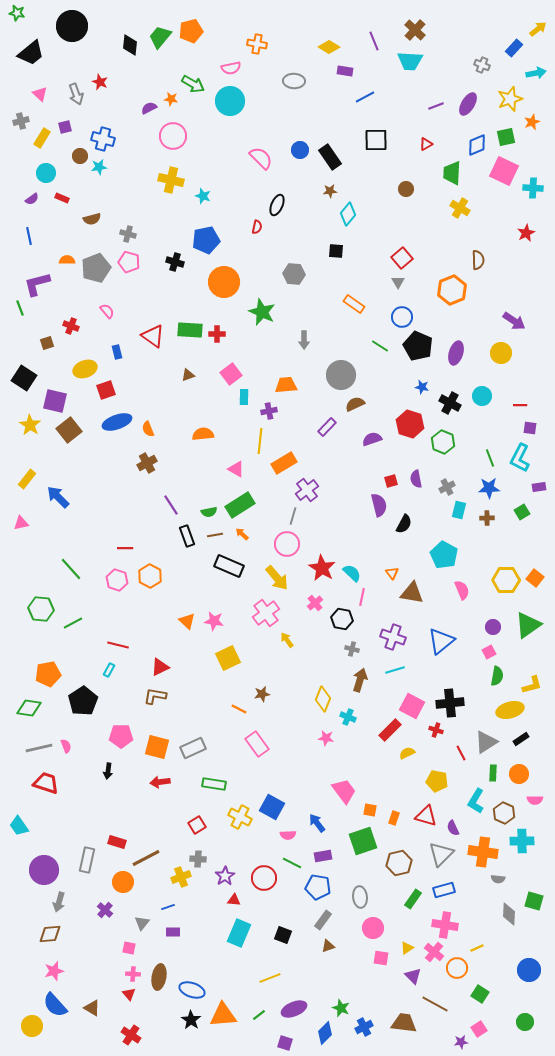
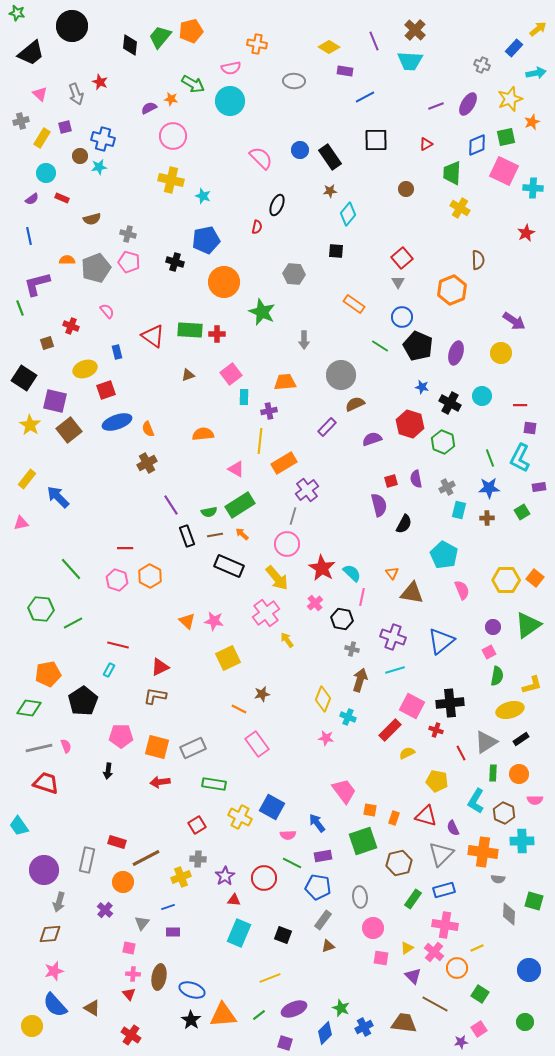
orange trapezoid at (286, 385): moved 1 px left, 3 px up
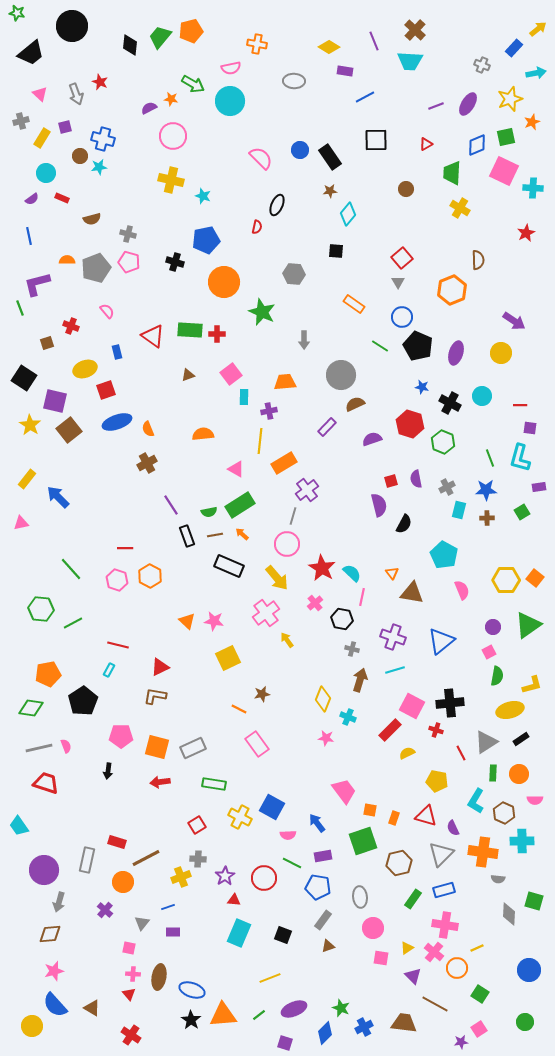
cyan L-shape at (520, 458): rotated 12 degrees counterclockwise
blue star at (489, 488): moved 3 px left, 2 px down
green diamond at (29, 708): moved 2 px right
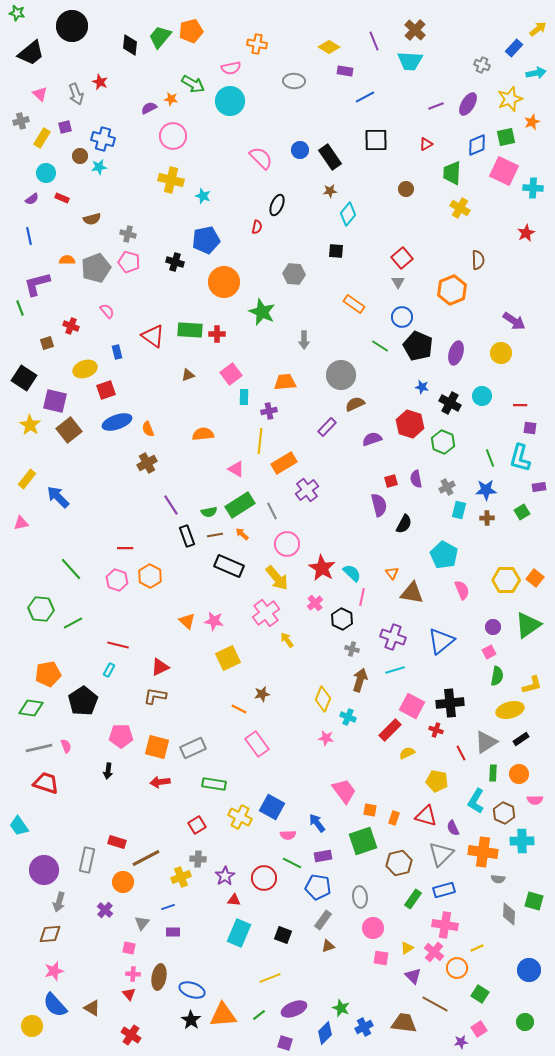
gray line at (293, 516): moved 21 px left, 5 px up; rotated 42 degrees counterclockwise
black hexagon at (342, 619): rotated 15 degrees clockwise
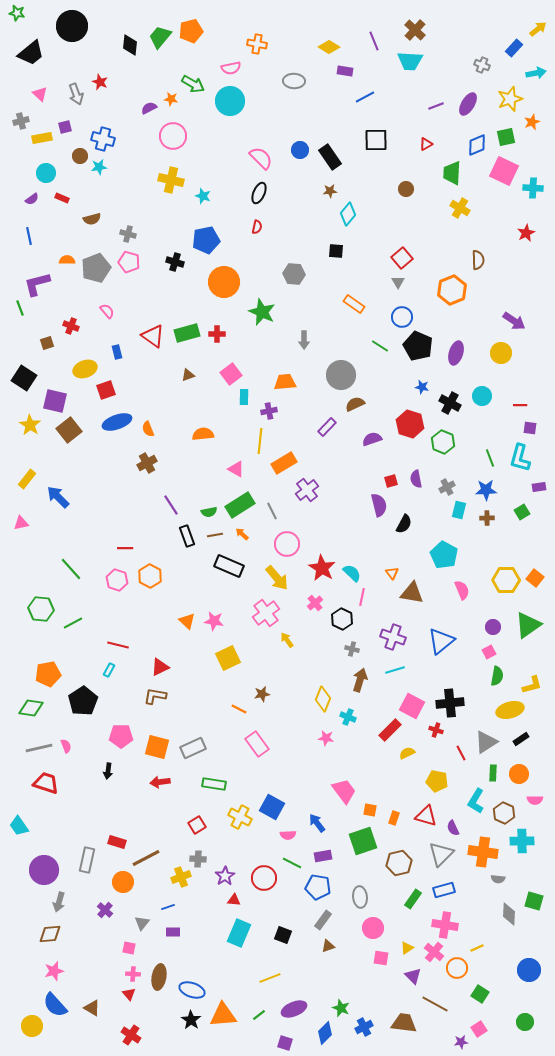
yellow rectangle at (42, 138): rotated 48 degrees clockwise
black ellipse at (277, 205): moved 18 px left, 12 px up
green rectangle at (190, 330): moved 3 px left, 3 px down; rotated 20 degrees counterclockwise
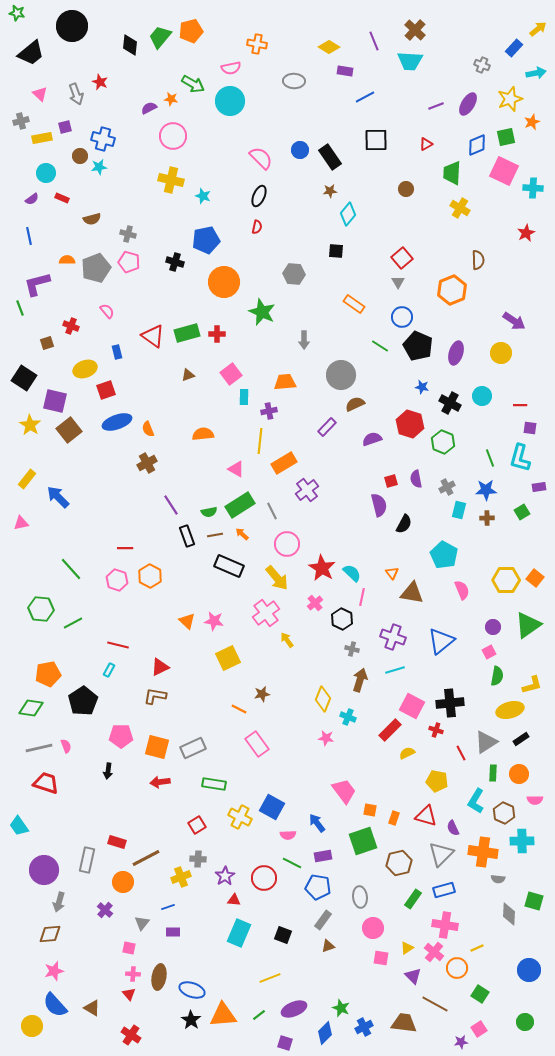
black ellipse at (259, 193): moved 3 px down
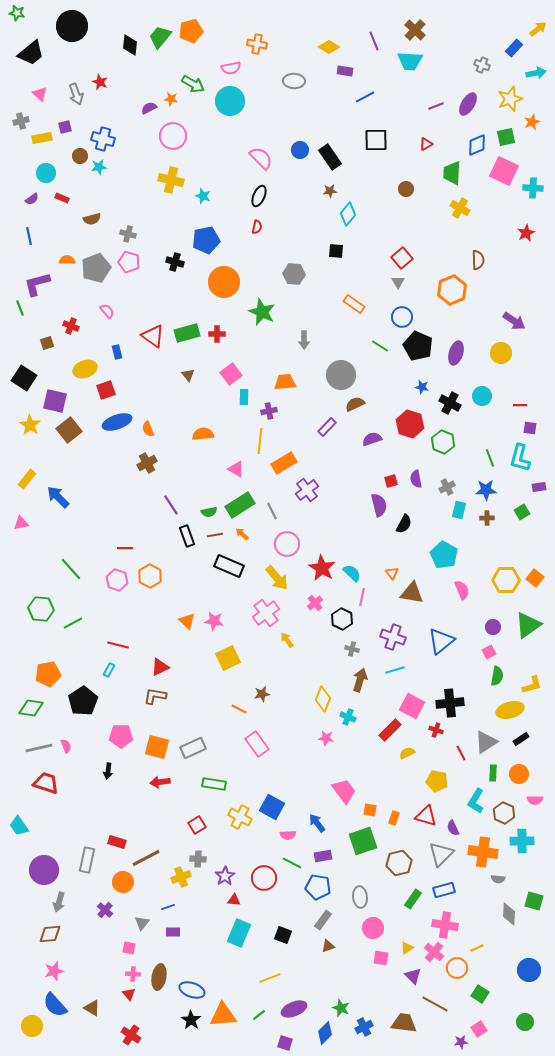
brown triangle at (188, 375): rotated 48 degrees counterclockwise
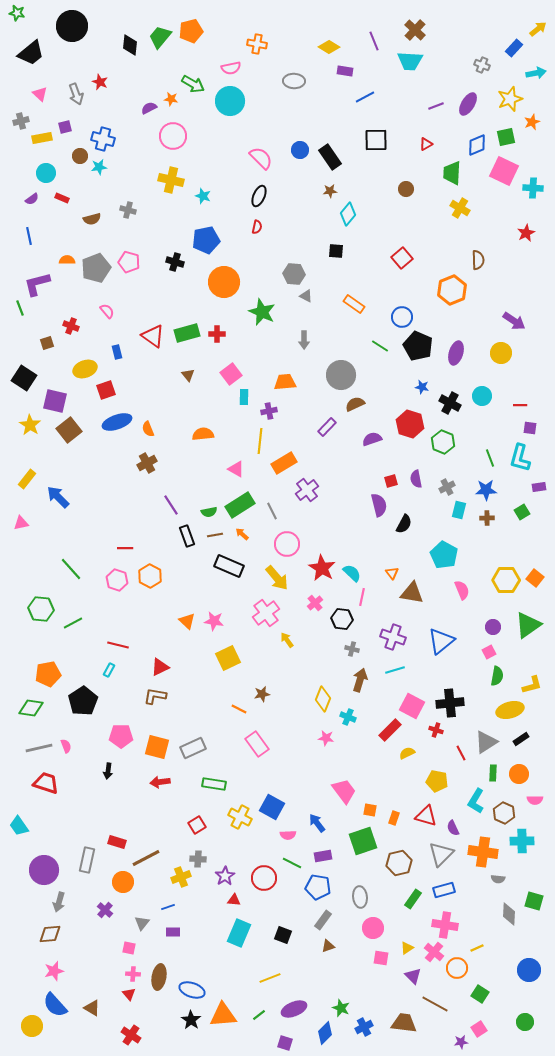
gray cross at (128, 234): moved 24 px up
gray triangle at (398, 282): moved 92 px left, 14 px down; rotated 32 degrees counterclockwise
black hexagon at (342, 619): rotated 20 degrees counterclockwise
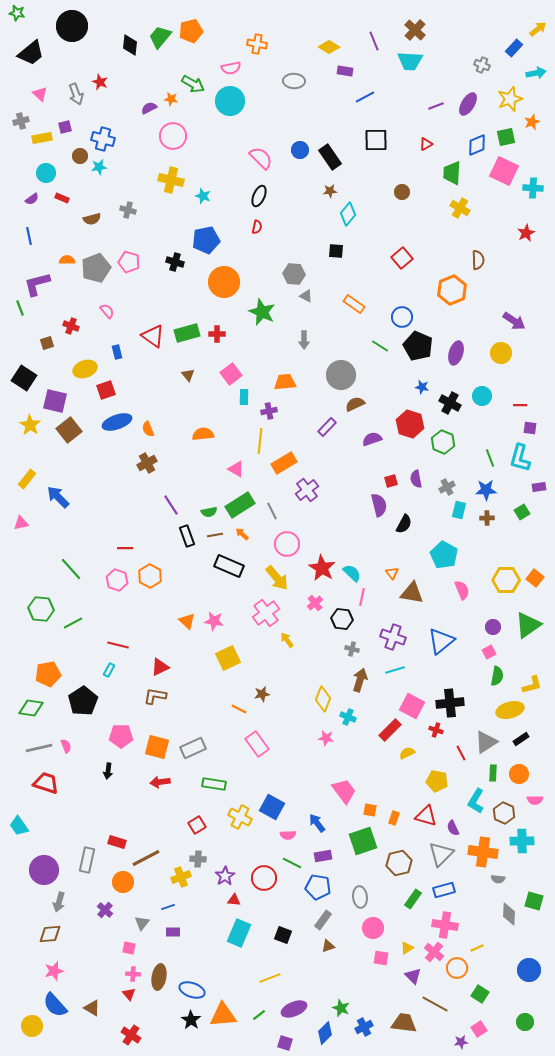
brown circle at (406, 189): moved 4 px left, 3 px down
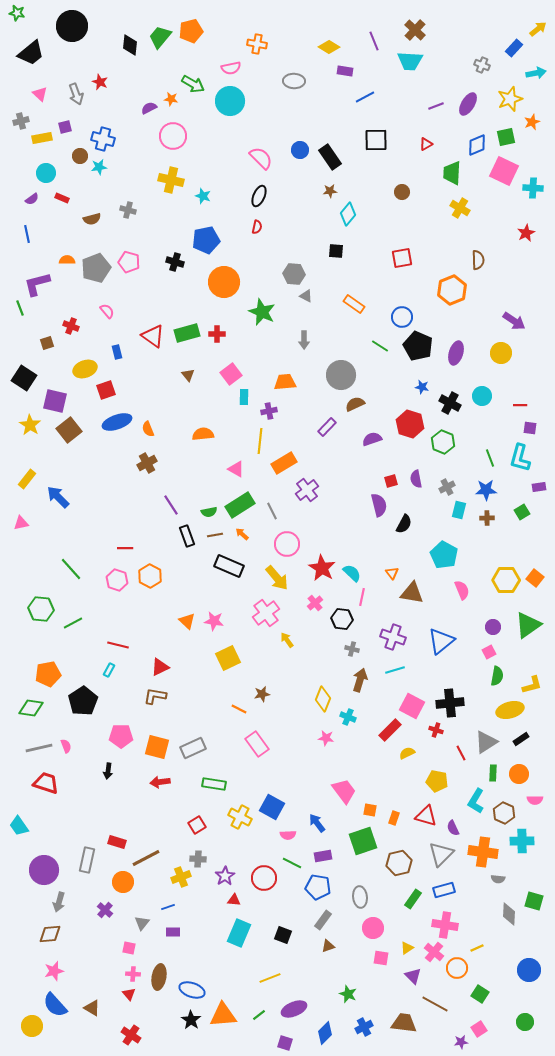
blue line at (29, 236): moved 2 px left, 2 px up
red square at (402, 258): rotated 30 degrees clockwise
green star at (341, 1008): moved 7 px right, 14 px up
